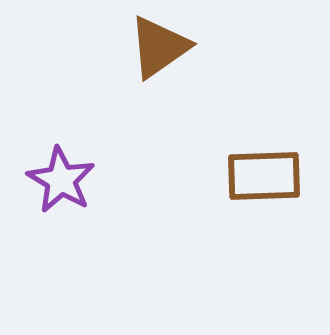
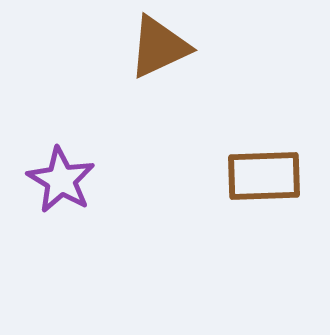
brown triangle: rotated 10 degrees clockwise
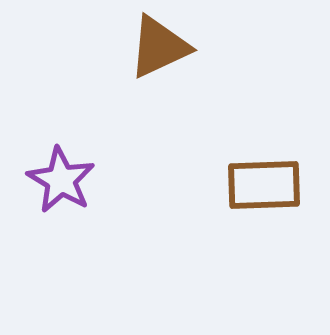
brown rectangle: moved 9 px down
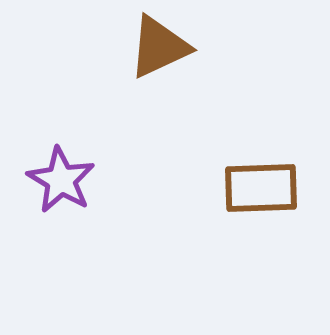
brown rectangle: moved 3 px left, 3 px down
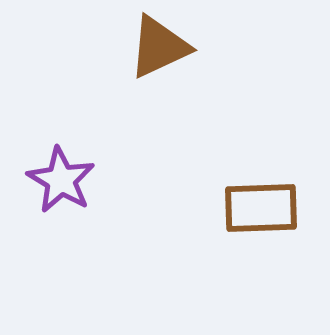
brown rectangle: moved 20 px down
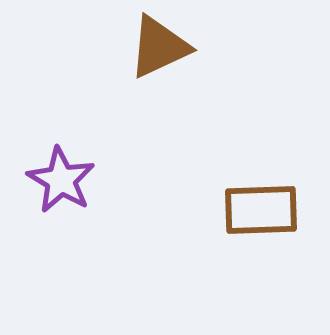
brown rectangle: moved 2 px down
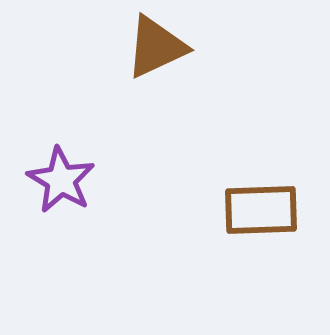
brown triangle: moved 3 px left
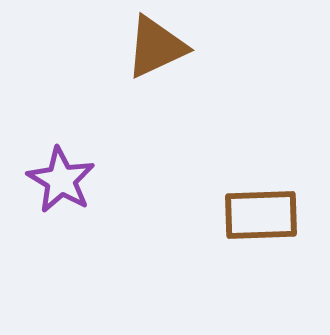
brown rectangle: moved 5 px down
